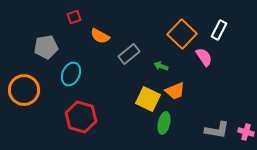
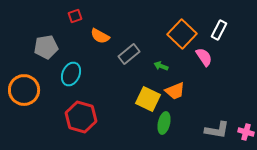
red square: moved 1 px right, 1 px up
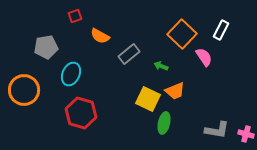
white rectangle: moved 2 px right
red hexagon: moved 4 px up
pink cross: moved 2 px down
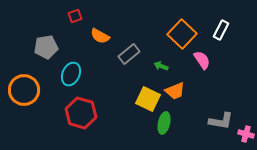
pink semicircle: moved 2 px left, 3 px down
gray L-shape: moved 4 px right, 9 px up
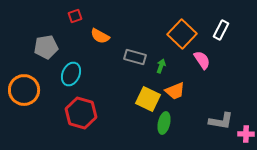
gray rectangle: moved 6 px right, 3 px down; rotated 55 degrees clockwise
green arrow: rotated 88 degrees clockwise
pink cross: rotated 14 degrees counterclockwise
